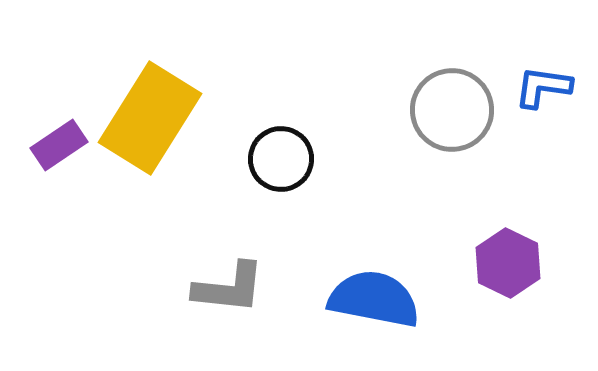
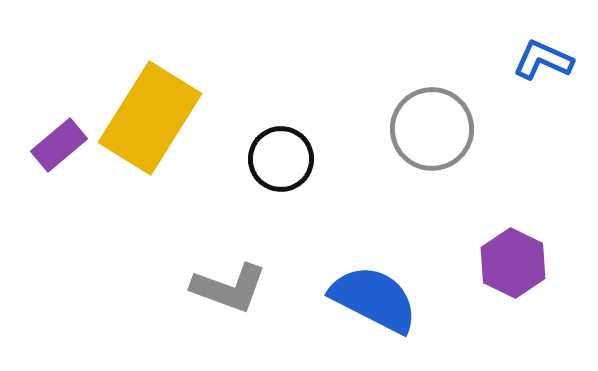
blue L-shape: moved 27 px up; rotated 16 degrees clockwise
gray circle: moved 20 px left, 19 px down
purple rectangle: rotated 6 degrees counterclockwise
purple hexagon: moved 5 px right
gray L-shape: rotated 14 degrees clockwise
blue semicircle: rotated 16 degrees clockwise
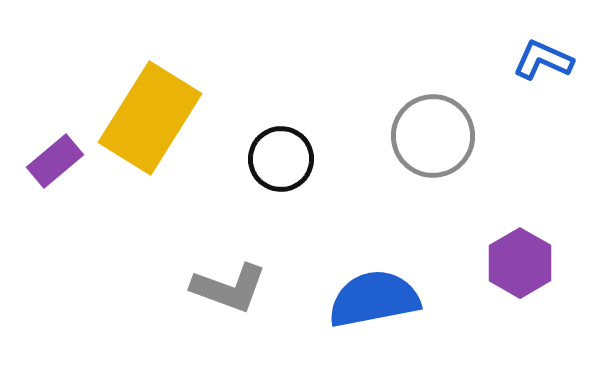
gray circle: moved 1 px right, 7 px down
purple rectangle: moved 4 px left, 16 px down
purple hexagon: moved 7 px right; rotated 4 degrees clockwise
blue semicircle: rotated 38 degrees counterclockwise
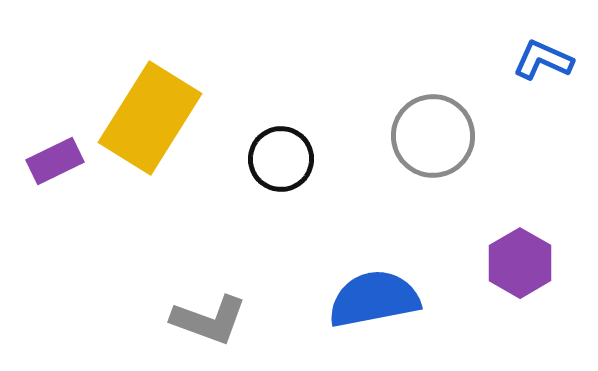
purple rectangle: rotated 14 degrees clockwise
gray L-shape: moved 20 px left, 32 px down
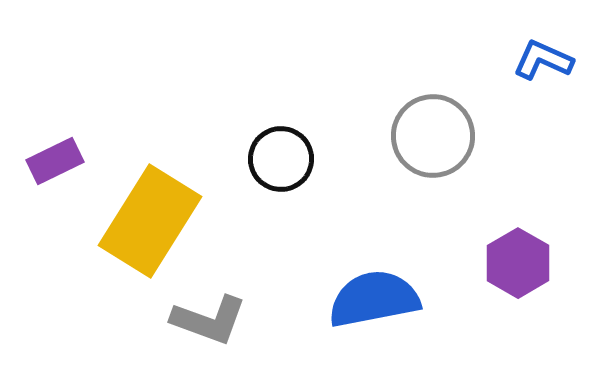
yellow rectangle: moved 103 px down
purple hexagon: moved 2 px left
